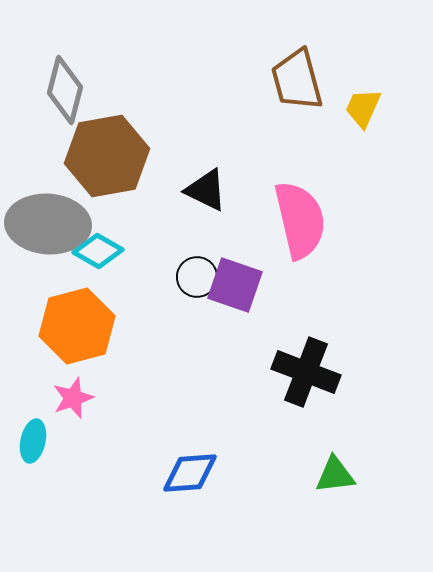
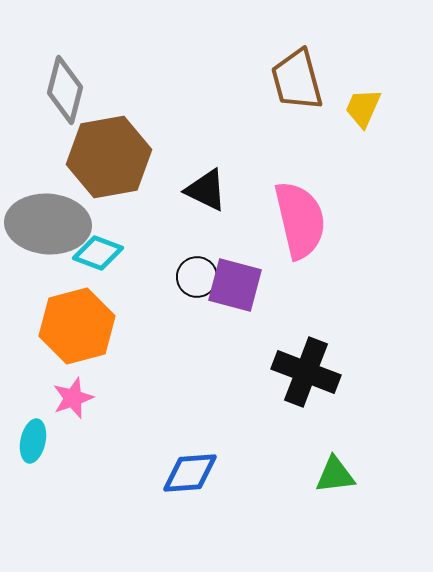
brown hexagon: moved 2 px right, 1 px down
cyan diamond: moved 2 px down; rotated 9 degrees counterclockwise
purple square: rotated 4 degrees counterclockwise
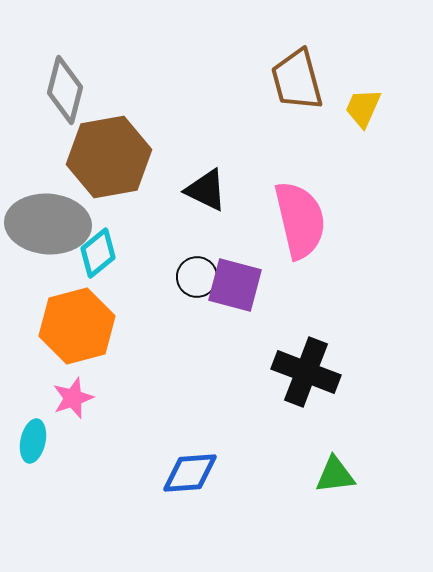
cyan diamond: rotated 60 degrees counterclockwise
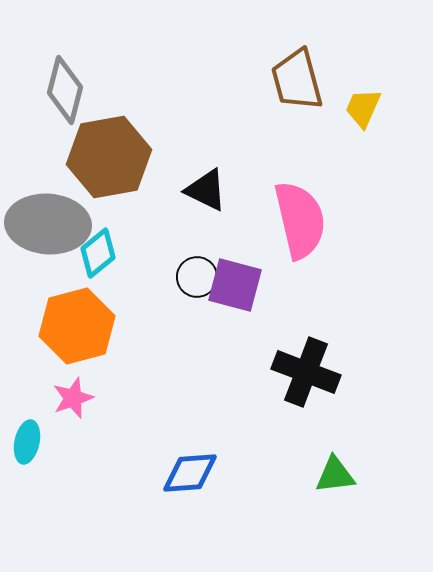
cyan ellipse: moved 6 px left, 1 px down
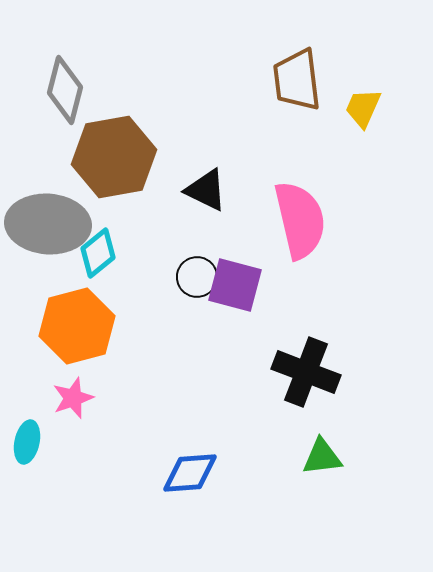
brown trapezoid: rotated 8 degrees clockwise
brown hexagon: moved 5 px right
green triangle: moved 13 px left, 18 px up
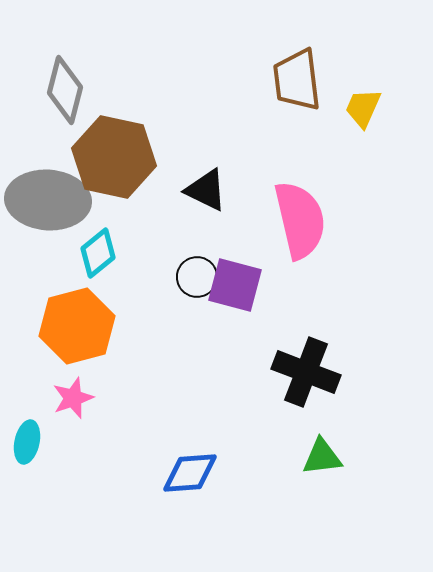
brown hexagon: rotated 22 degrees clockwise
gray ellipse: moved 24 px up
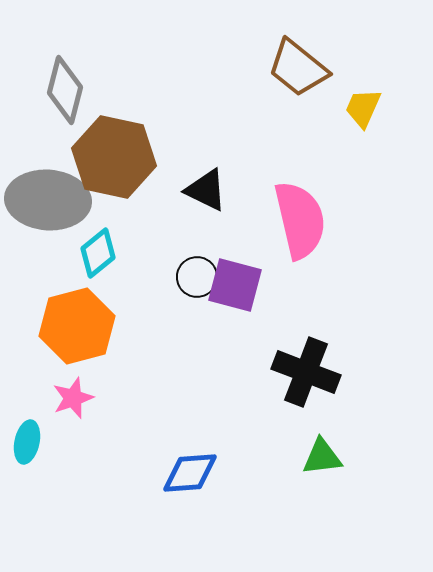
brown trapezoid: moved 1 px right, 12 px up; rotated 44 degrees counterclockwise
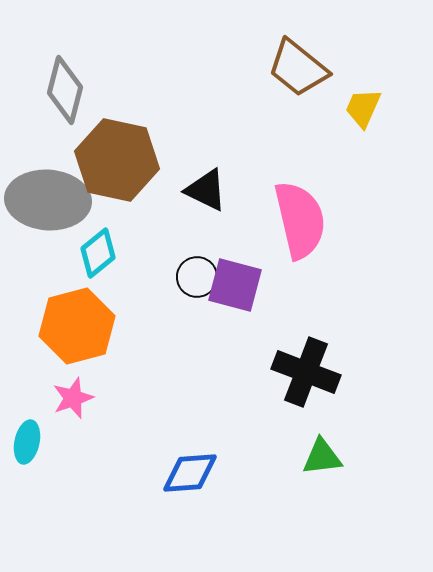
brown hexagon: moved 3 px right, 3 px down
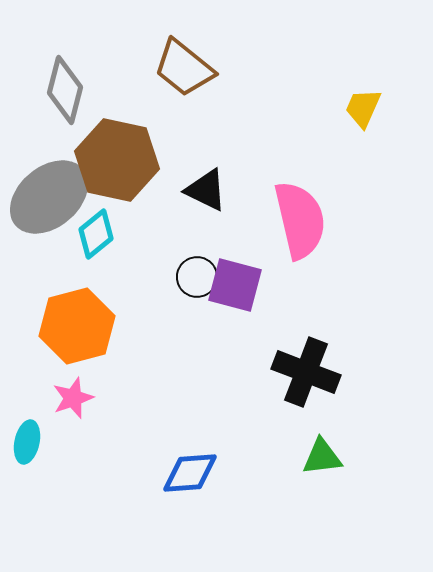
brown trapezoid: moved 114 px left
gray ellipse: moved 1 px right, 3 px up; rotated 44 degrees counterclockwise
cyan diamond: moved 2 px left, 19 px up
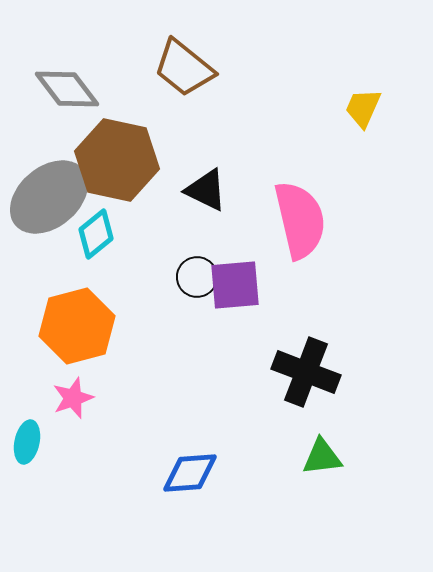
gray diamond: moved 2 px right, 1 px up; rotated 52 degrees counterclockwise
purple square: rotated 20 degrees counterclockwise
